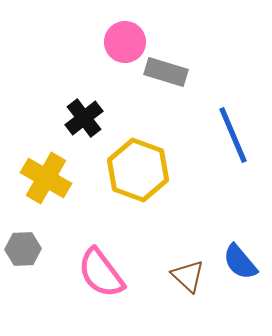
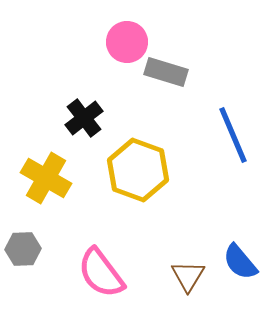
pink circle: moved 2 px right
brown triangle: rotated 18 degrees clockwise
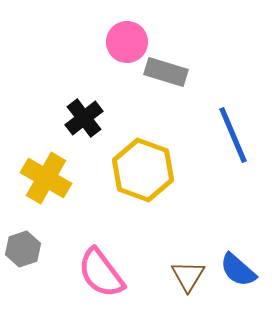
yellow hexagon: moved 5 px right
gray hexagon: rotated 16 degrees counterclockwise
blue semicircle: moved 2 px left, 8 px down; rotated 9 degrees counterclockwise
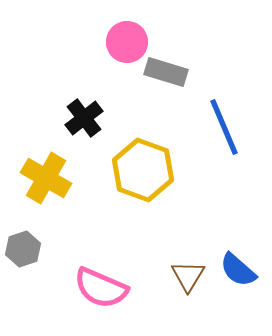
blue line: moved 9 px left, 8 px up
pink semicircle: moved 15 px down; rotated 30 degrees counterclockwise
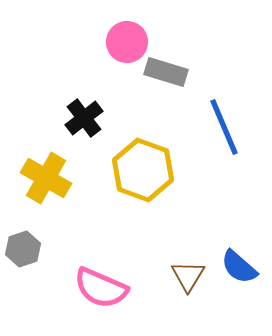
blue semicircle: moved 1 px right, 3 px up
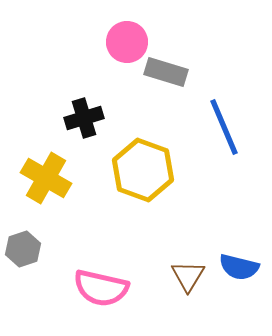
black cross: rotated 21 degrees clockwise
blue semicircle: rotated 27 degrees counterclockwise
pink semicircle: rotated 10 degrees counterclockwise
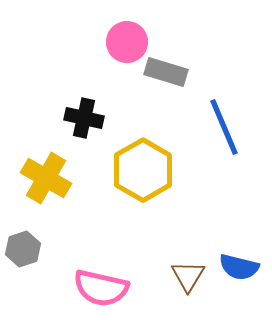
black cross: rotated 30 degrees clockwise
yellow hexagon: rotated 10 degrees clockwise
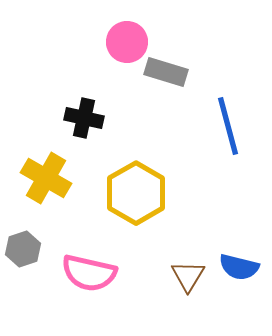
blue line: moved 4 px right, 1 px up; rotated 8 degrees clockwise
yellow hexagon: moved 7 px left, 23 px down
pink semicircle: moved 12 px left, 15 px up
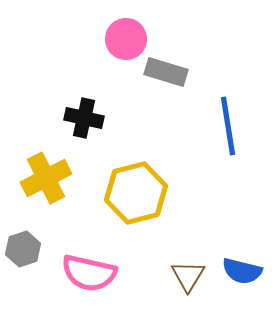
pink circle: moved 1 px left, 3 px up
blue line: rotated 6 degrees clockwise
yellow cross: rotated 33 degrees clockwise
yellow hexagon: rotated 16 degrees clockwise
blue semicircle: moved 3 px right, 4 px down
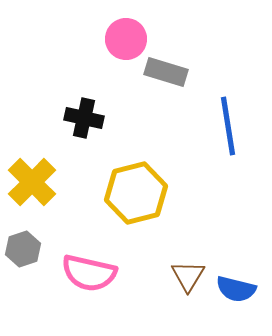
yellow cross: moved 14 px left, 4 px down; rotated 18 degrees counterclockwise
blue semicircle: moved 6 px left, 18 px down
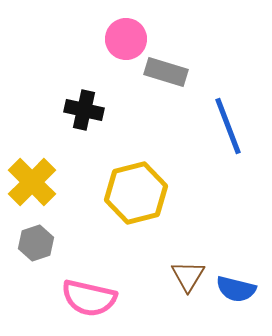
black cross: moved 8 px up
blue line: rotated 12 degrees counterclockwise
gray hexagon: moved 13 px right, 6 px up
pink semicircle: moved 25 px down
